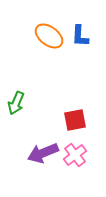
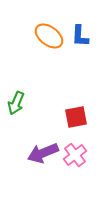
red square: moved 1 px right, 3 px up
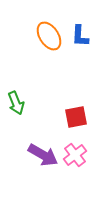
orange ellipse: rotated 20 degrees clockwise
green arrow: rotated 45 degrees counterclockwise
purple arrow: moved 2 px down; rotated 128 degrees counterclockwise
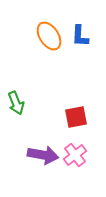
purple arrow: rotated 20 degrees counterclockwise
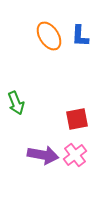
red square: moved 1 px right, 2 px down
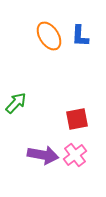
green arrow: rotated 115 degrees counterclockwise
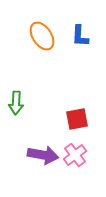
orange ellipse: moved 7 px left
green arrow: rotated 140 degrees clockwise
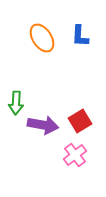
orange ellipse: moved 2 px down
red square: moved 3 px right, 2 px down; rotated 20 degrees counterclockwise
purple arrow: moved 30 px up
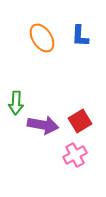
pink cross: rotated 10 degrees clockwise
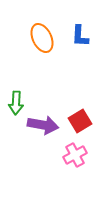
orange ellipse: rotated 8 degrees clockwise
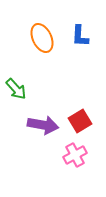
green arrow: moved 14 px up; rotated 45 degrees counterclockwise
